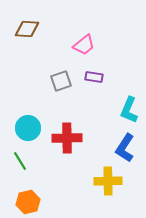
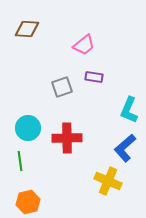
gray square: moved 1 px right, 6 px down
blue L-shape: rotated 16 degrees clockwise
green line: rotated 24 degrees clockwise
yellow cross: rotated 24 degrees clockwise
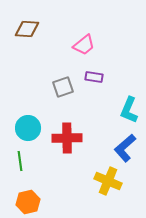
gray square: moved 1 px right
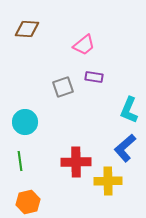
cyan circle: moved 3 px left, 6 px up
red cross: moved 9 px right, 24 px down
yellow cross: rotated 24 degrees counterclockwise
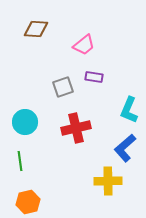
brown diamond: moved 9 px right
red cross: moved 34 px up; rotated 12 degrees counterclockwise
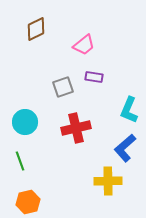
brown diamond: rotated 30 degrees counterclockwise
green line: rotated 12 degrees counterclockwise
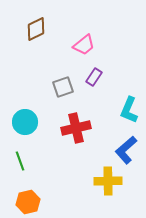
purple rectangle: rotated 66 degrees counterclockwise
blue L-shape: moved 1 px right, 2 px down
